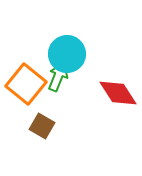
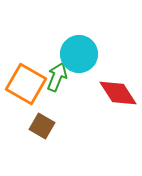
cyan circle: moved 12 px right
green arrow: moved 1 px left
orange square: rotated 9 degrees counterclockwise
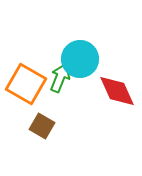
cyan circle: moved 1 px right, 5 px down
green arrow: moved 3 px right, 1 px down
red diamond: moved 1 px left, 2 px up; rotated 9 degrees clockwise
